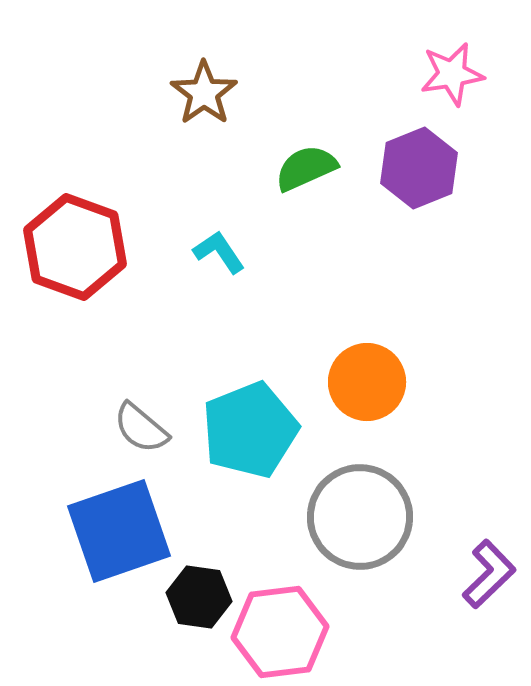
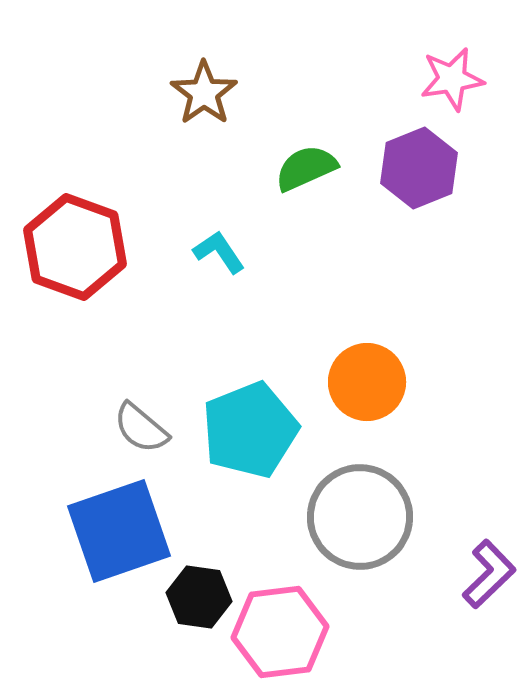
pink star: moved 5 px down
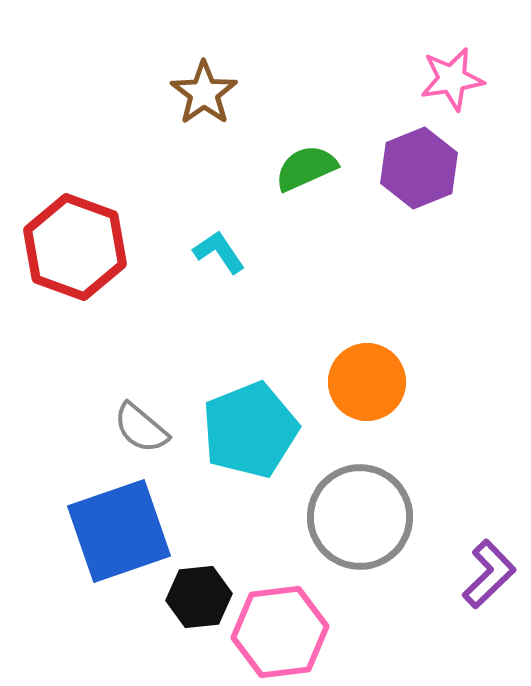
black hexagon: rotated 14 degrees counterclockwise
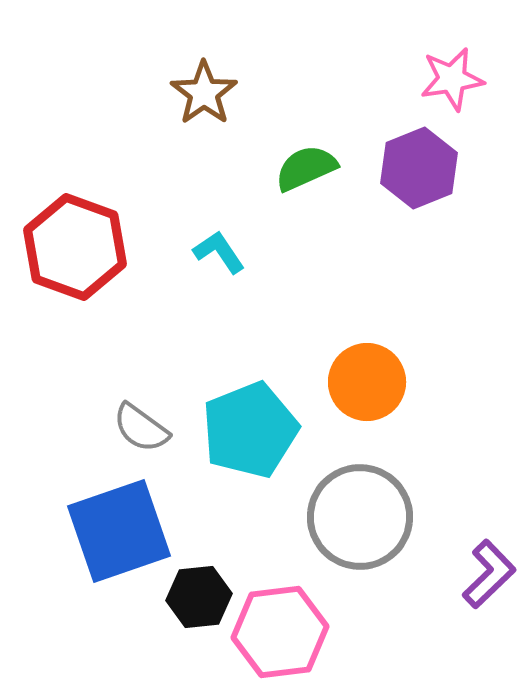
gray semicircle: rotated 4 degrees counterclockwise
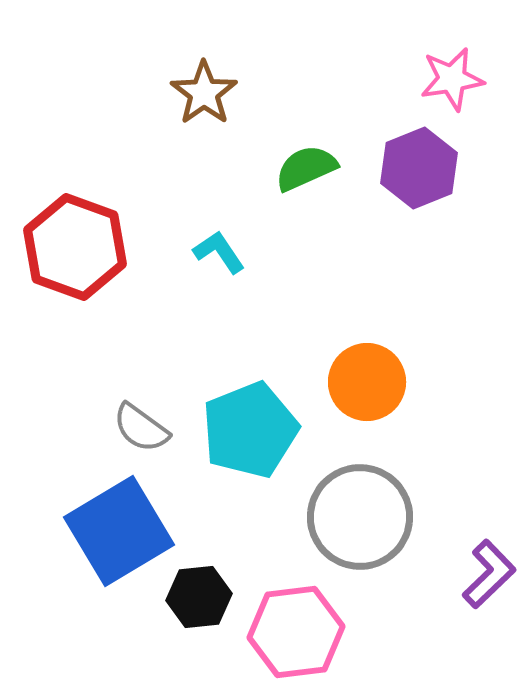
blue square: rotated 12 degrees counterclockwise
pink hexagon: moved 16 px right
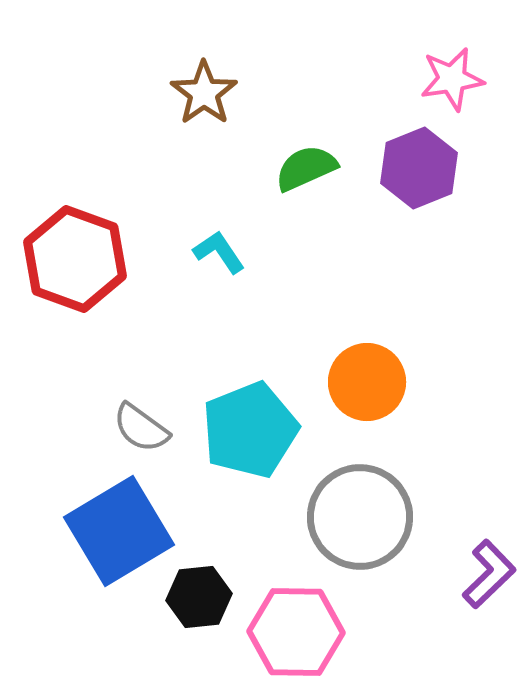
red hexagon: moved 12 px down
pink hexagon: rotated 8 degrees clockwise
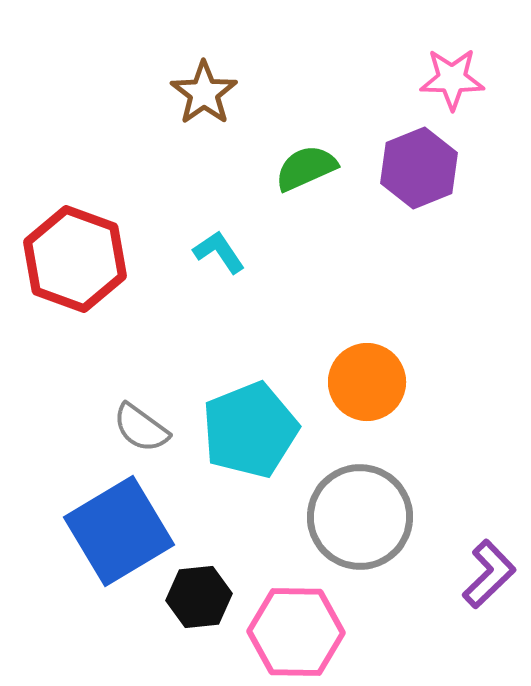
pink star: rotated 10 degrees clockwise
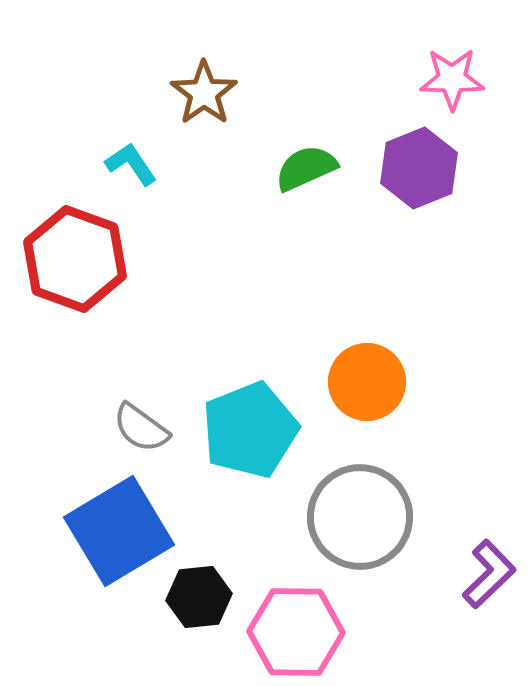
cyan L-shape: moved 88 px left, 88 px up
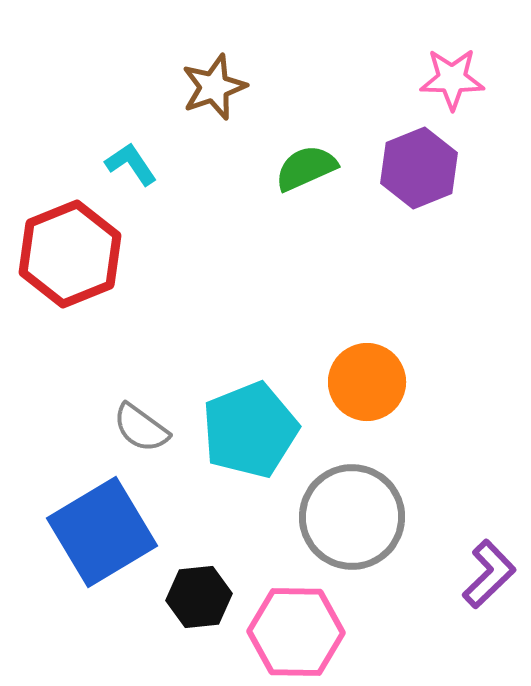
brown star: moved 10 px right, 6 px up; rotated 16 degrees clockwise
red hexagon: moved 5 px left, 5 px up; rotated 18 degrees clockwise
gray circle: moved 8 px left
blue square: moved 17 px left, 1 px down
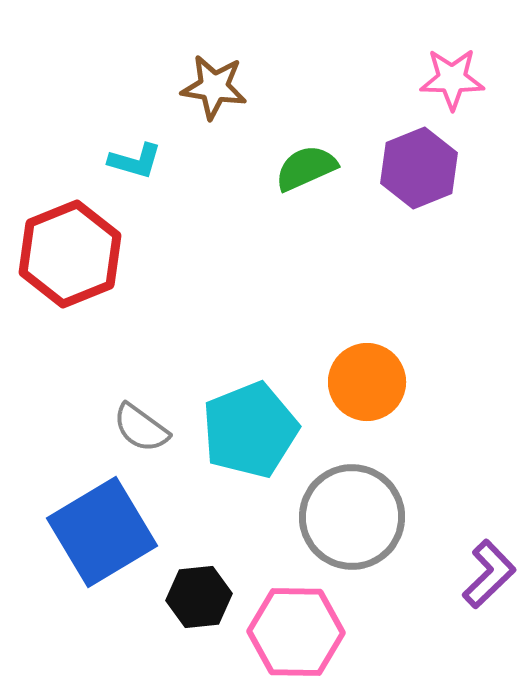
brown star: rotated 28 degrees clockwise
cyan L-shape: moved 4 px right, 3 px up; rotated 140 degrees clockwise
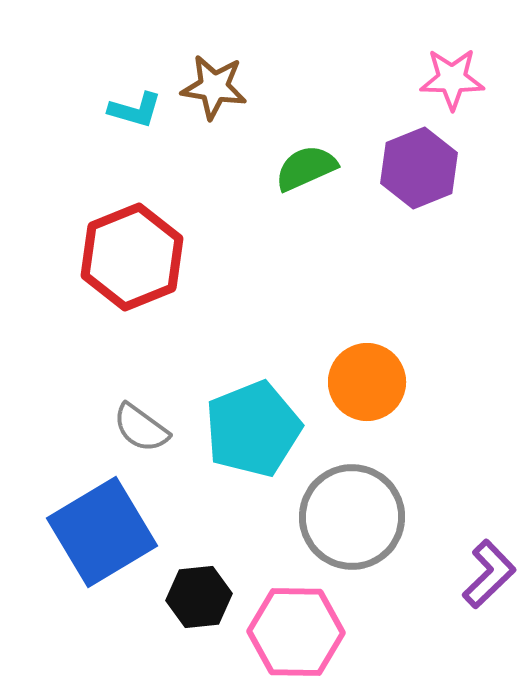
cyan L-shape: moved 51 px up
red hexagon: moved 62 px right, 3 px down
cyan pentagon: moved 3 px right, 1 px up
